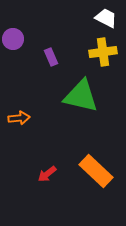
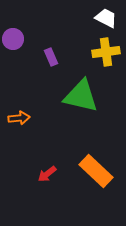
yellow cross: moved 3 px right
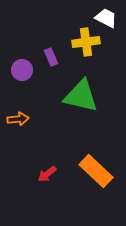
purple circle: moved 9 px right, 31 px down
yellow cross: moved 20 px left, 10 px up
orange arrow: moved 1 px left, 1 px down
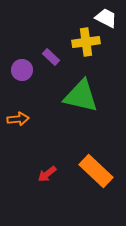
purple rectangle: rotated 24 degrees counterclockwise
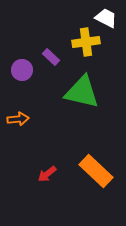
green triangle: moved 1 px right, 4 px up
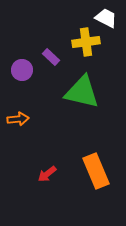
orange rectangle: rotated 24 degrees clockwise
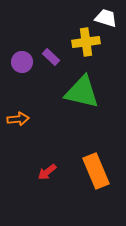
white trapezoid: rotated 10 degrees counterclockwise
purple circle: moved 8 px up
red arrow: moved 2 px up
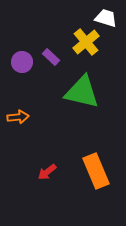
yellow cross: rotated 32 degrees counterclockwise
orange arrow: moved 2 px up
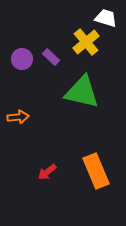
purple circle: moved 3 px up
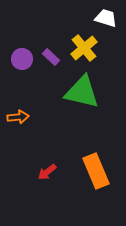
yellow cross: moved 2 px left, 6 px down
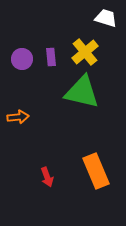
yellow cross: moved 1 px right, 4 px down
purple rectangle: rotated 42 degrees clockwise
red arrow: moved 5 px down; rotated 72 degrees counterclockwise
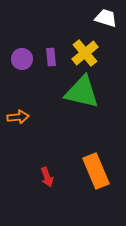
yellow cross: moved 1 px down
